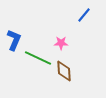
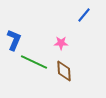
green line: moved 4 px left, 4 px down
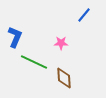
blue L-shape: moved 1 px right, 3 px up
brown diamond: moved 7 px down
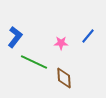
blue line: moved 4 px right, 21 px down
blue L-shape: rotated 15 degrees clockwise
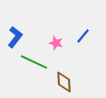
blue line: moved 5 px left
pink star: moved 5 px left; rotated 16 degrees clockwise
brown diamond: moved 4 px down
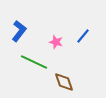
blue L-shape: moved 4 px right, 6 px up
pink star: moved 1 px up
brown diamond: rotated 15 degrees counterclockwise
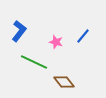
brown diamond: rotated 20 degrees counterclockwise
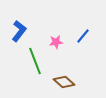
pink star: rotated 24 degrees counterclockwise
green line: moved 1 px right, 1 px up; rotated 44 degrees clockwise
brown diamond: rotated 10 degrees counterclockwise
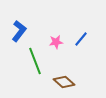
blue line: moved 2 px left, 3 px down
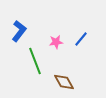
brown diamond: rotated 20 degrees clockwise
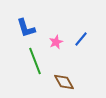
blue L-shape: moved 7 px right, 3 px up; rotated 125 degrees clockwise
pink star: rotated 16 degrees counterclockwise
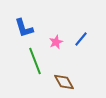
blue L-shape: moved 2 px left
